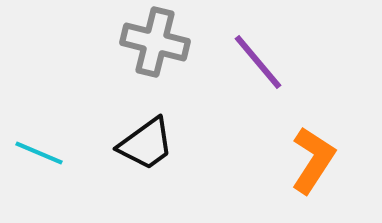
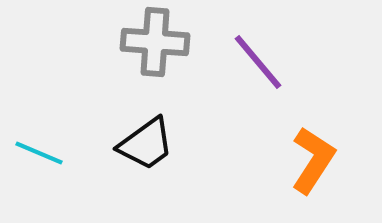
gray cross: rotated 10 degrees counterclockwise
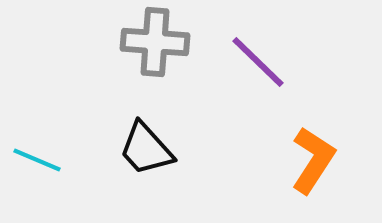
purple line: rotated 6 degrees counterclockwise
black trapezoid: moved 5 px down; rotated 84 degrees clockwise
cyan line: moved 2 px left, 7 px down
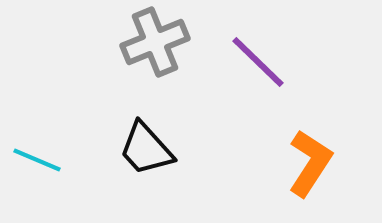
gray cross: rotated 26 degrees counterclockwise
orange L-shape: moved 3 px left, 3 px down
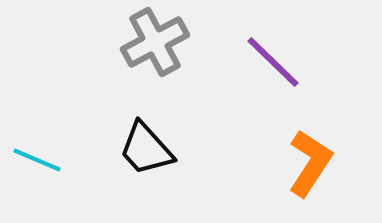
gray cross: rotated 6 degrees counterclockwise
purple line: moved 15 px right
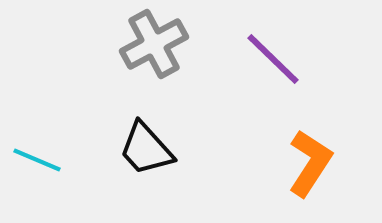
gray cross: moved 1 px left, 2 px down
purple line: moved 3 px up
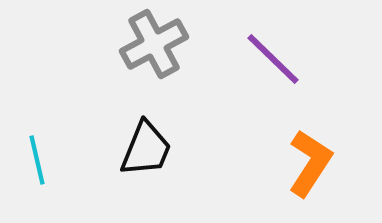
black trapezoid: rotated 116 degrees counterclockwise
cyan line: rotated 54 degrees clockwise
